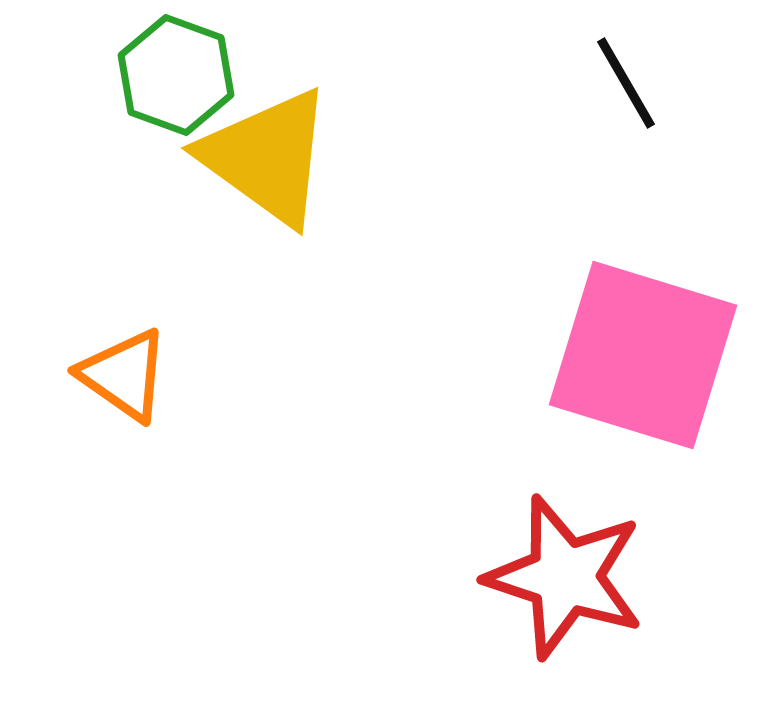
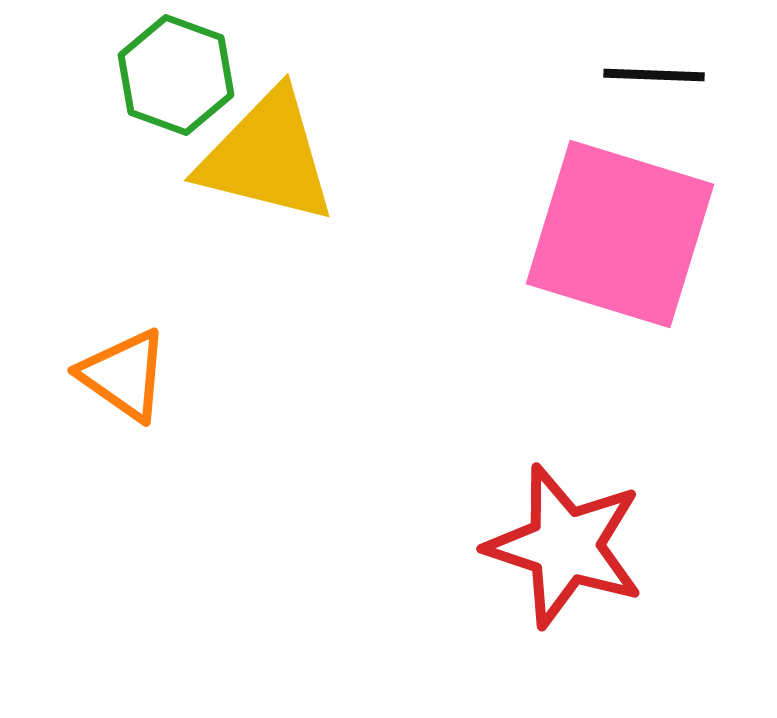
black line: moved 28 px right, 8 px up; rotated 58 degrees counterclockwise
yellow triangle: rotated 22 degrees counterclockwise
pink square: moved 23 px left, 121 px up
red star: moved 31 px up
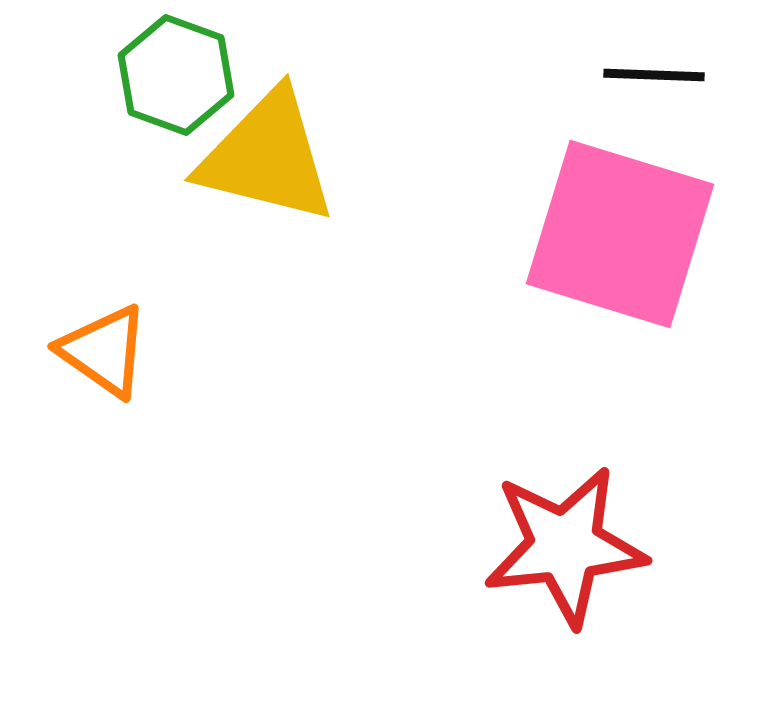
orange triangle: moved 20 px left, 24 px up
red star: rotated 24 degrees counterclockwise
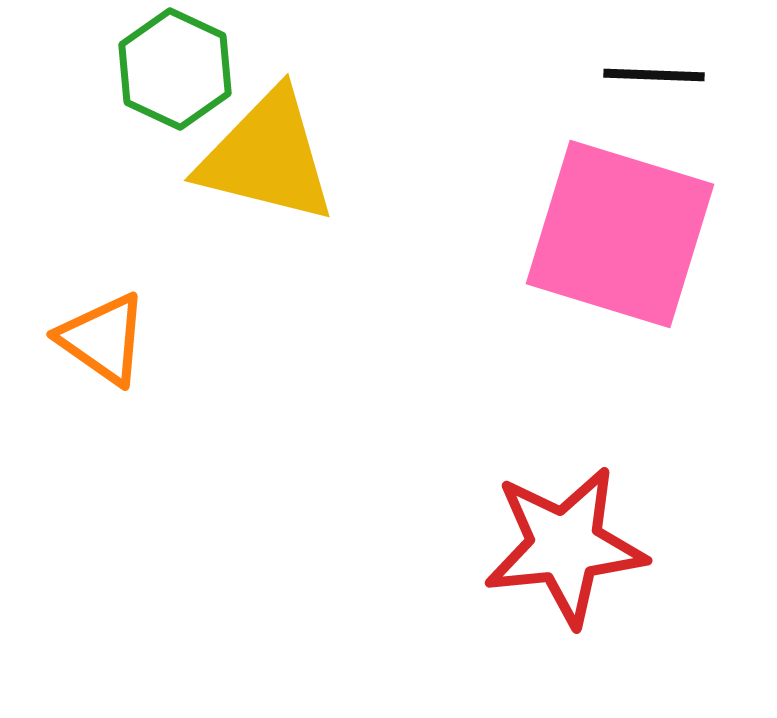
green hexagon: moved 1 px left, 6 px up; rotated 5 degrees clockwise
orange triangle: moved 1 px left, 12 px up
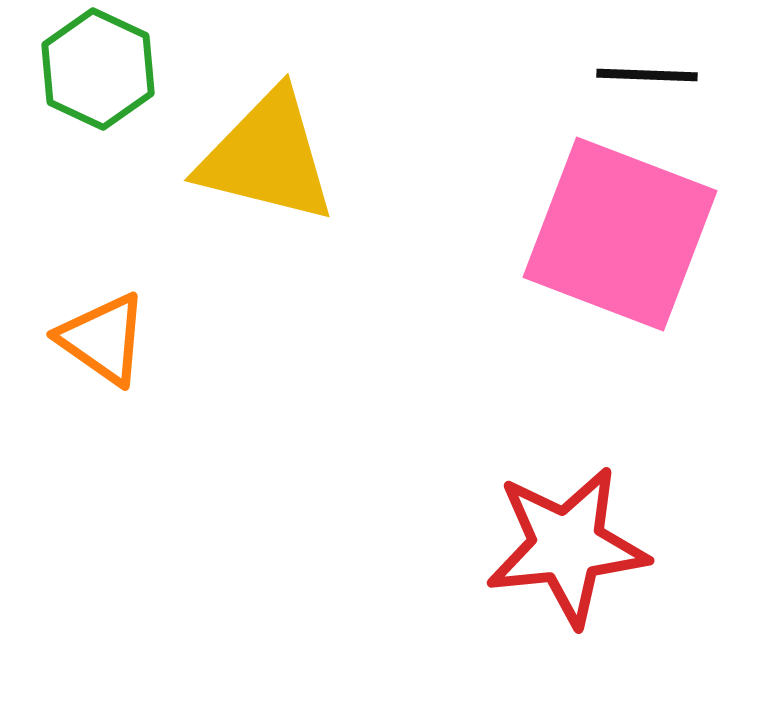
green hexagon: moved 77 px left
black line: moved 7 px left
pink square: rotated 4 degrees clockwise
red star: moved 2 px right
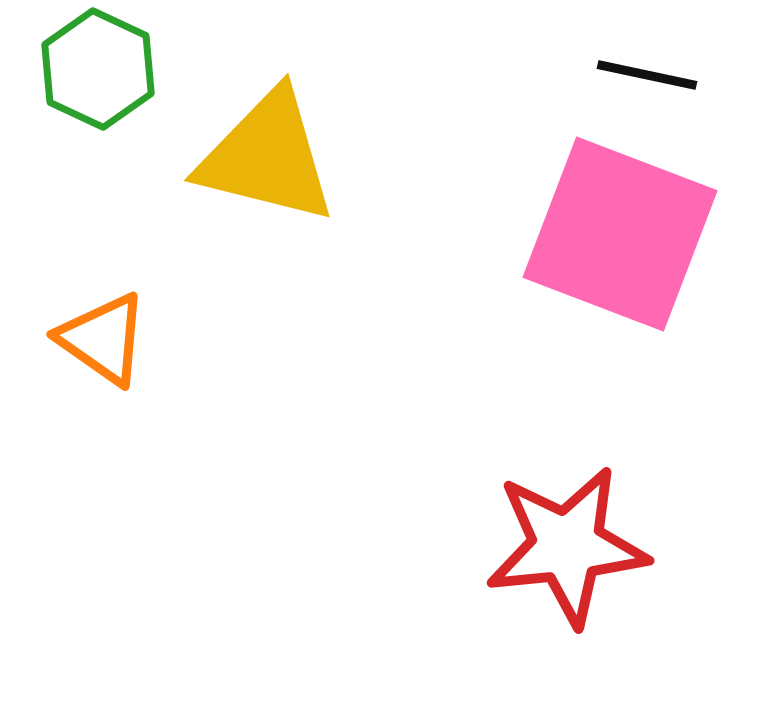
black line: rotated 10 degrees clockwise
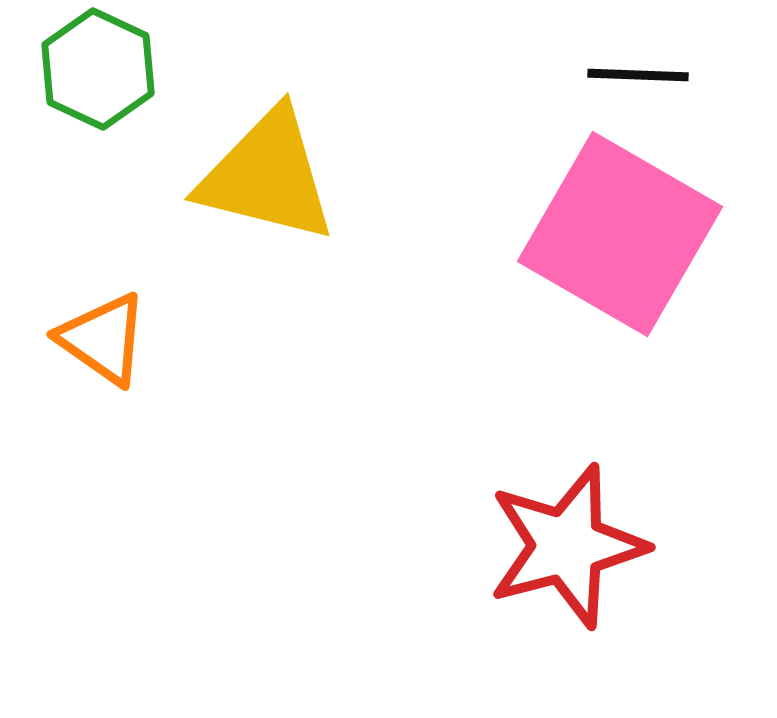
black line: moved 9 px left; rotated 10 degrees counterclockwise
yellow triangle: moved 19 px down
pink square: rotated 9 degrees clockwise
red star: rotated 9 degrees counterclockwise
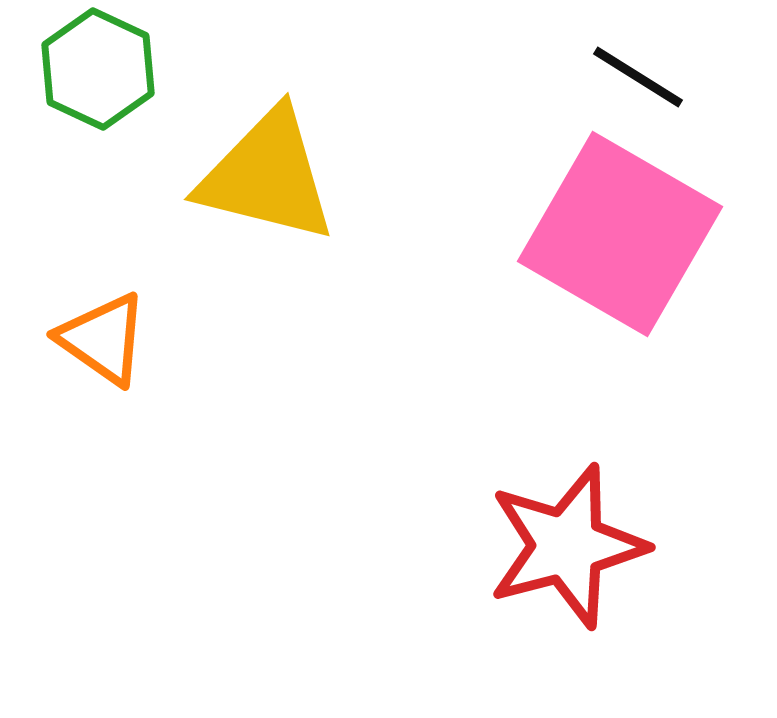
black line: moved 2 px down; rotated 30 degrees clockwise
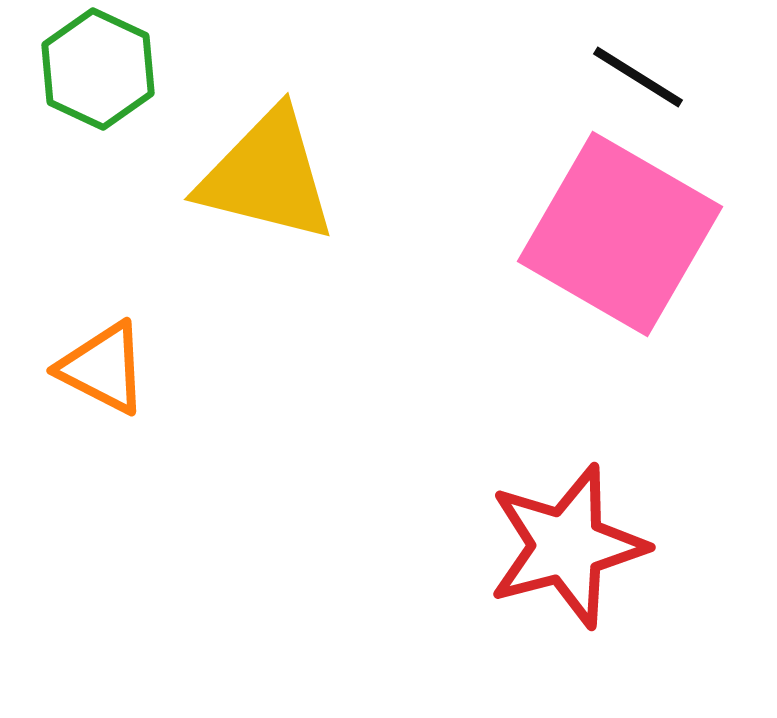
orange triangle: moved 29 px down; rotated 8 degrees counterclockwise
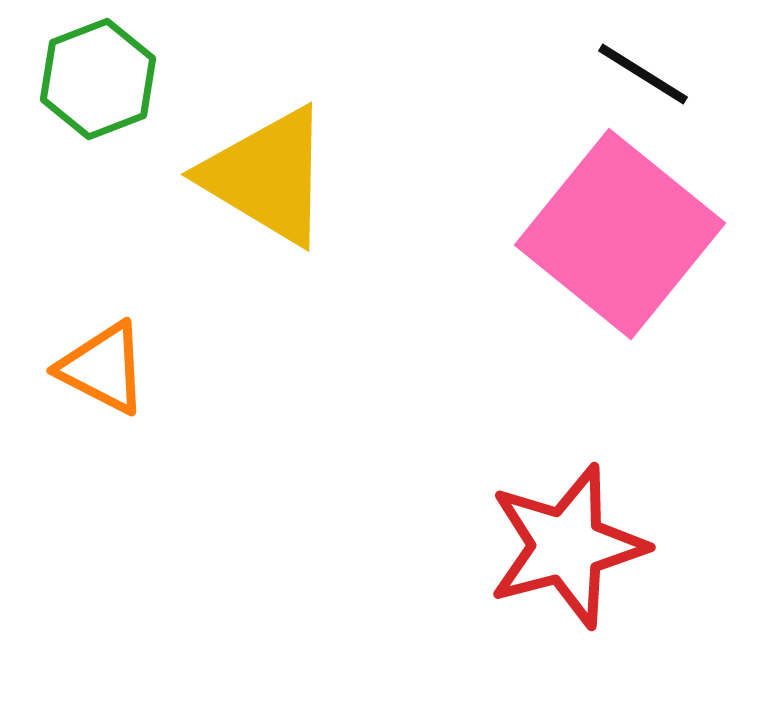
green hexagon: moved 10 px down; rotated 14 degrees clockwise
black line: moved 5 px right, 3 px up
yellow triangle: rotated 17 degrees clockwise
pink square: rotated 9 degrees clockwise
